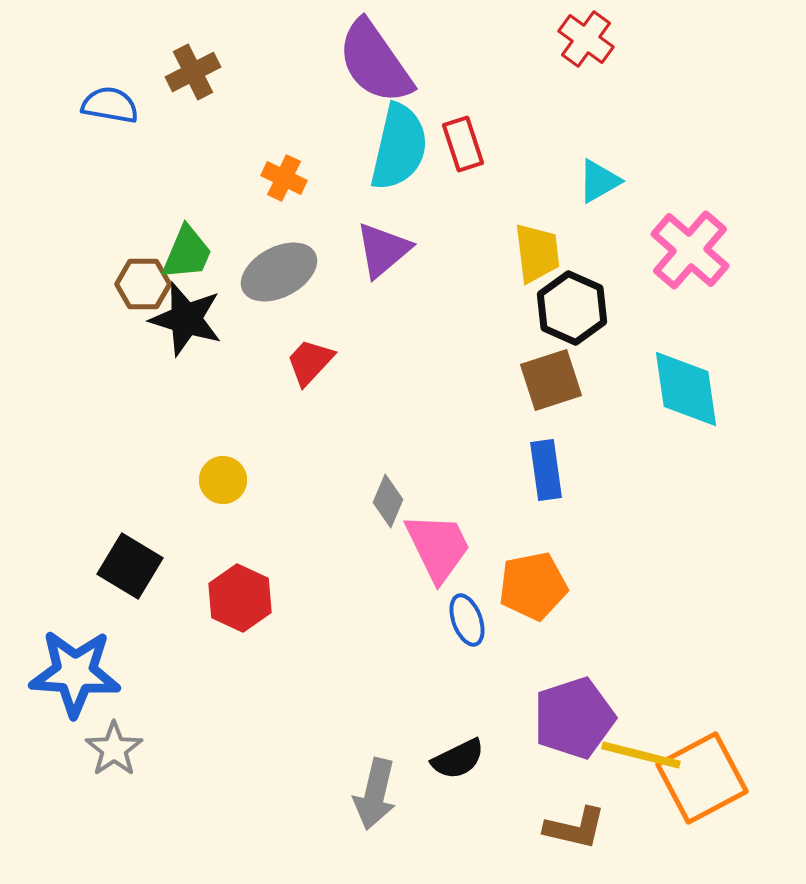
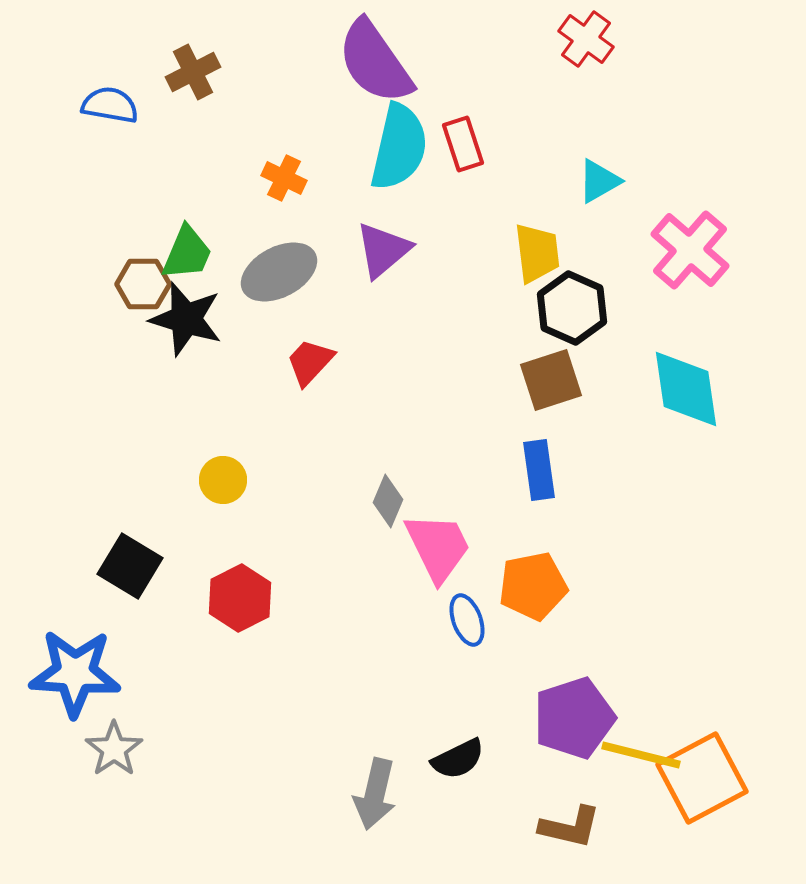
blue rectangle: moved 7 px left
red hexagon: rotated 8 degrees clockwise
brown L-shape: moved 5 px left, 1 px up
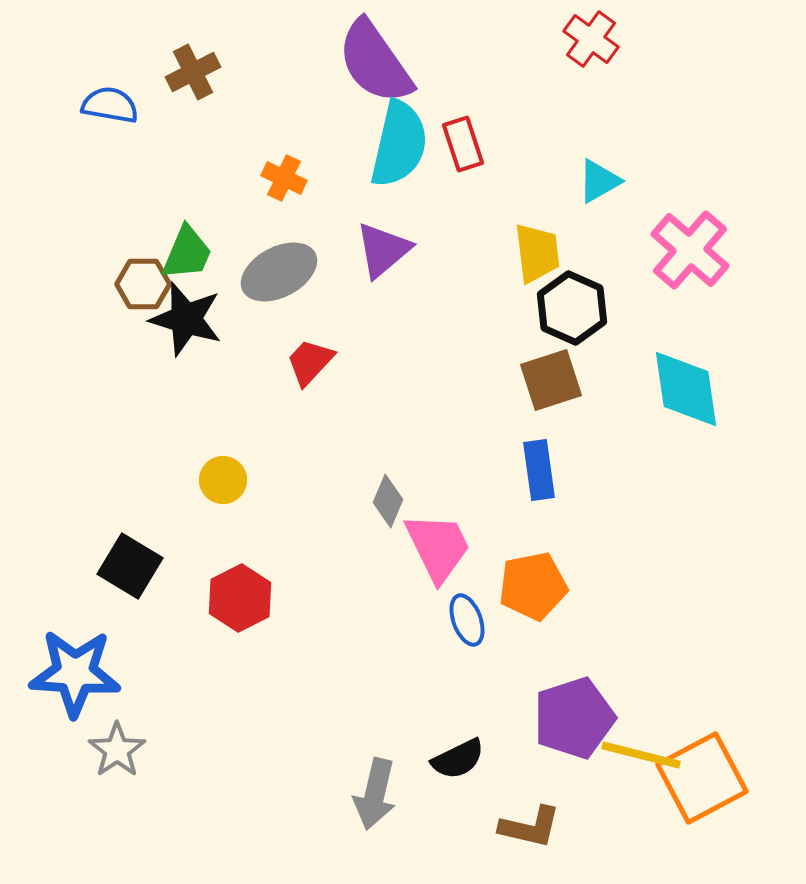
red cross: moved 5 px right
cyan semicircle: moved 3 px up
gray star: moved 3 px right, 1 px down
brown L-shape: moved 40 px left
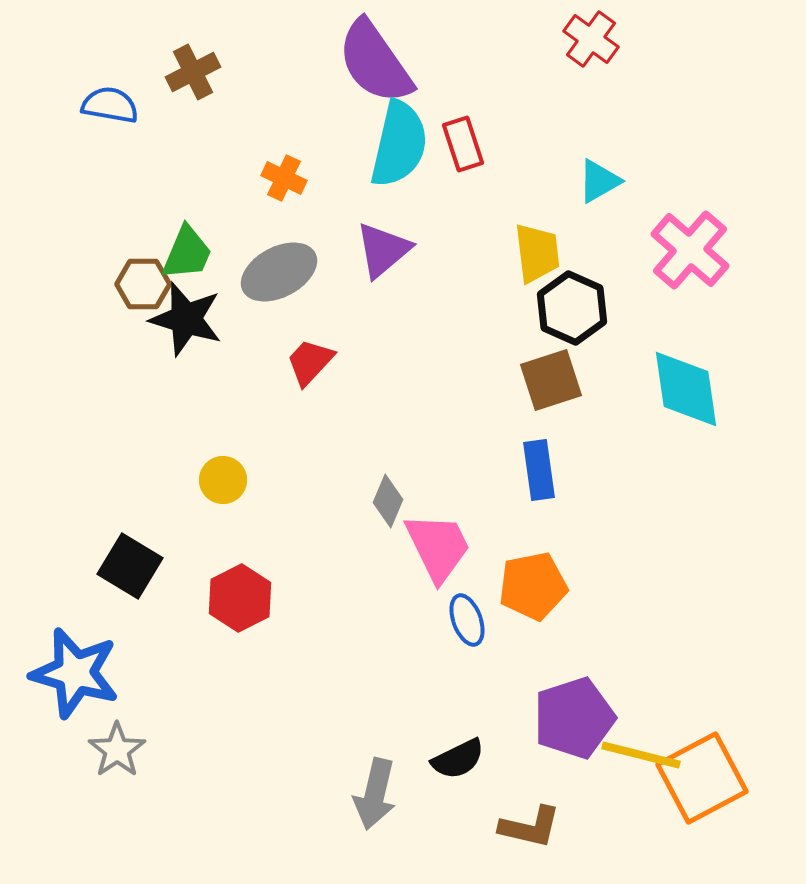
blue star: rotated 12 degrees clockwise
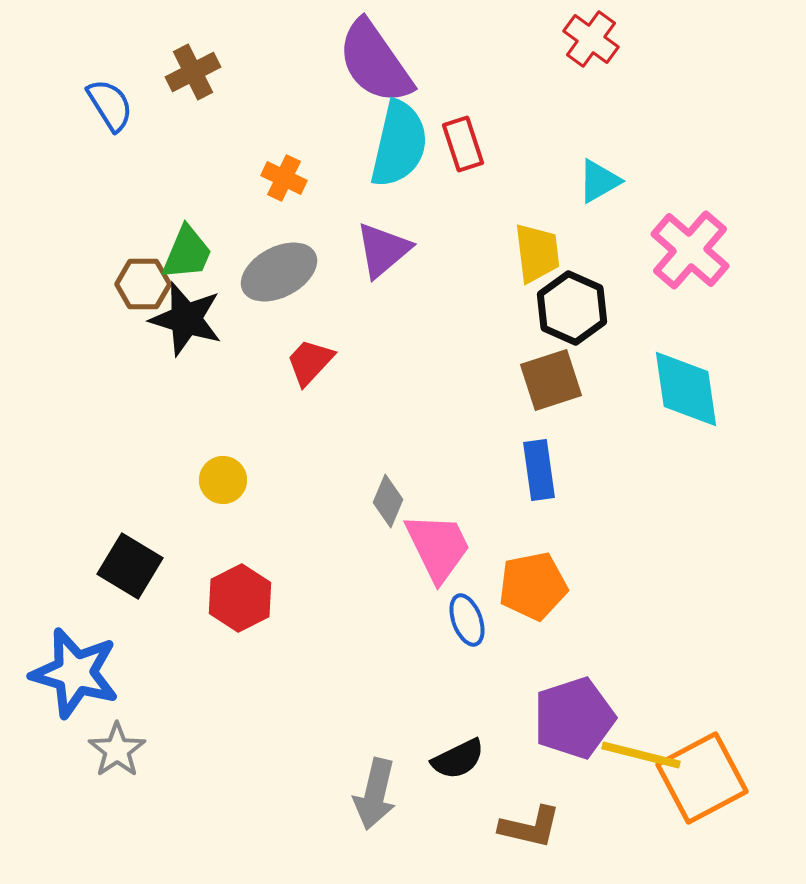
blue semicircle: rotated 48 degrees clockwise
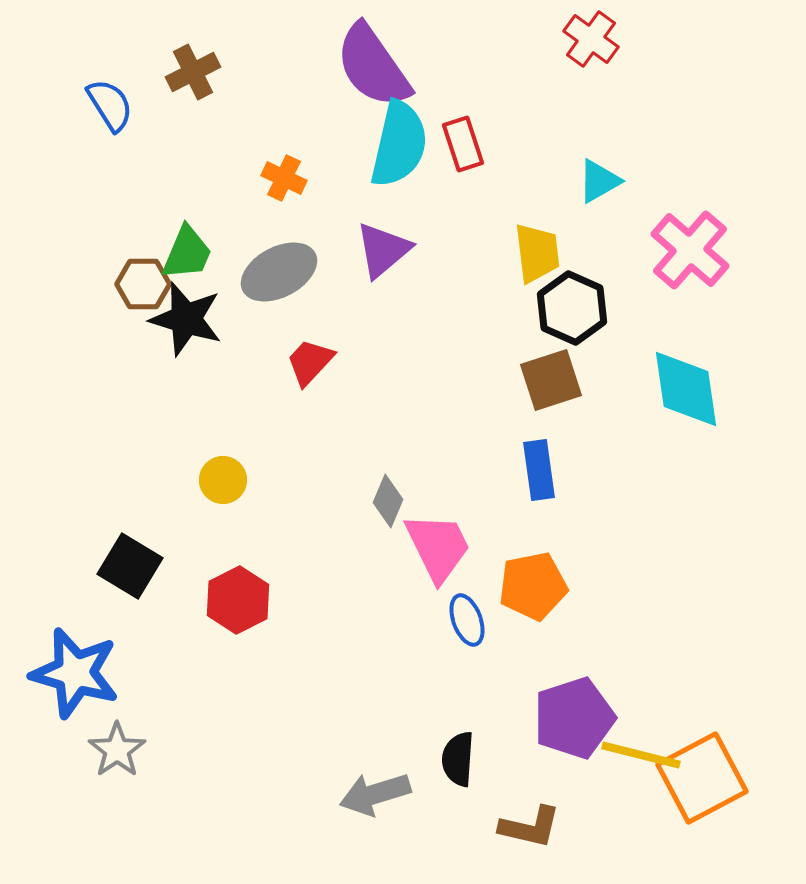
purple semicircle: moved 2 px left, 4 px down
red hexagon: moved 2 px left, 2 px down
black semicircle: rotated 120 degrees clockwise
gray arrow: rotated 60 degrees clockwise
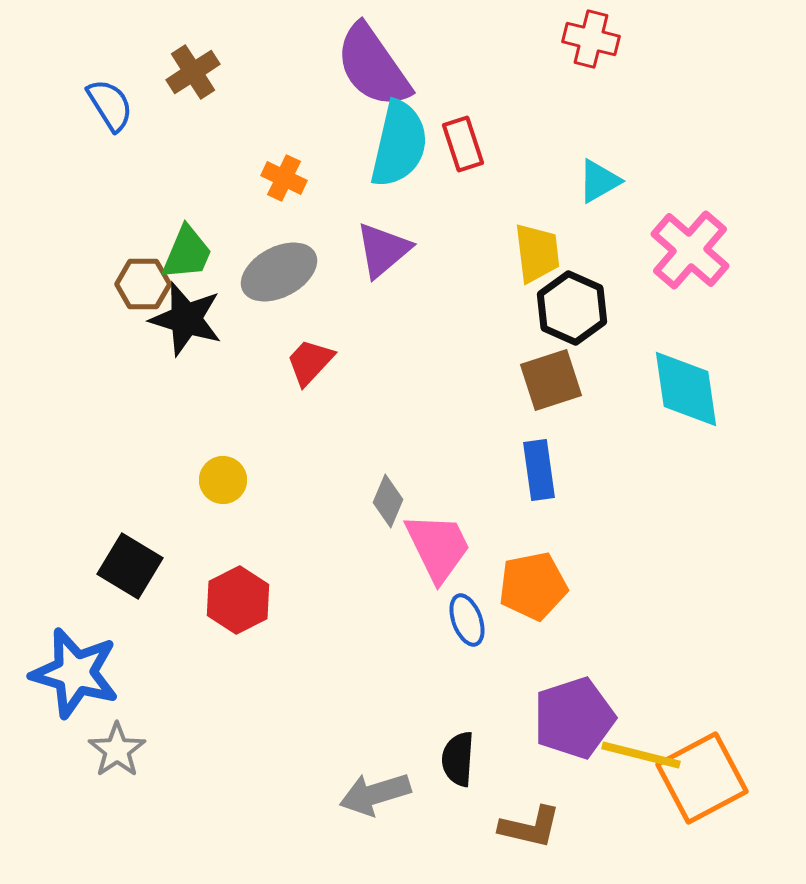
red cross: rotated 22 degrees counterclockwise
brown cross: rotated 6 degrees counterclockwise
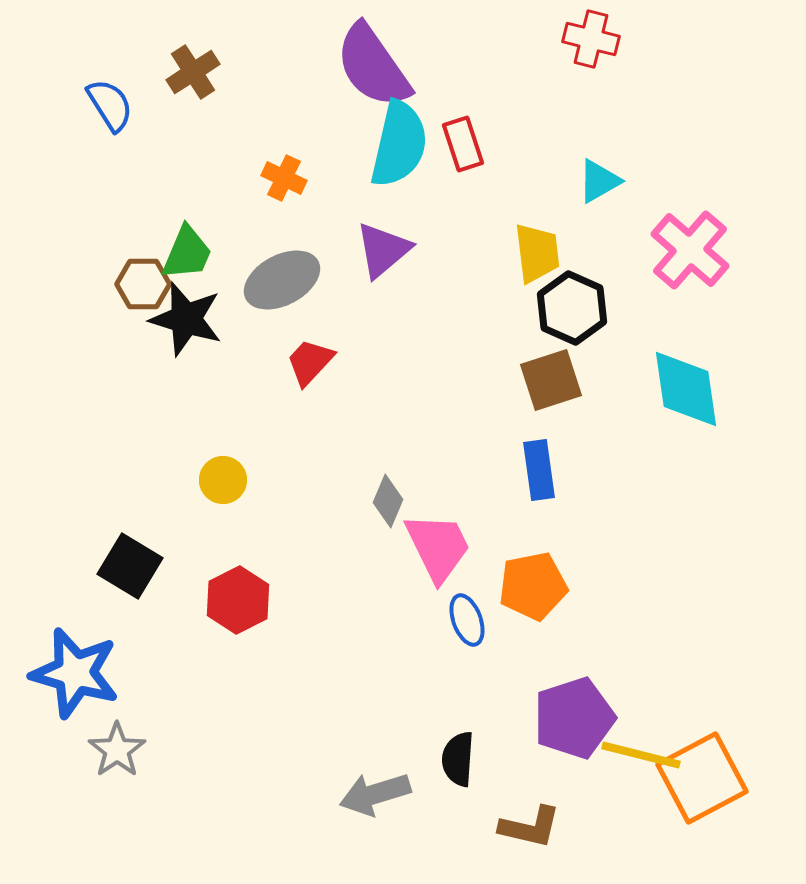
gray ellipse: moved 3 px right, 8 px down
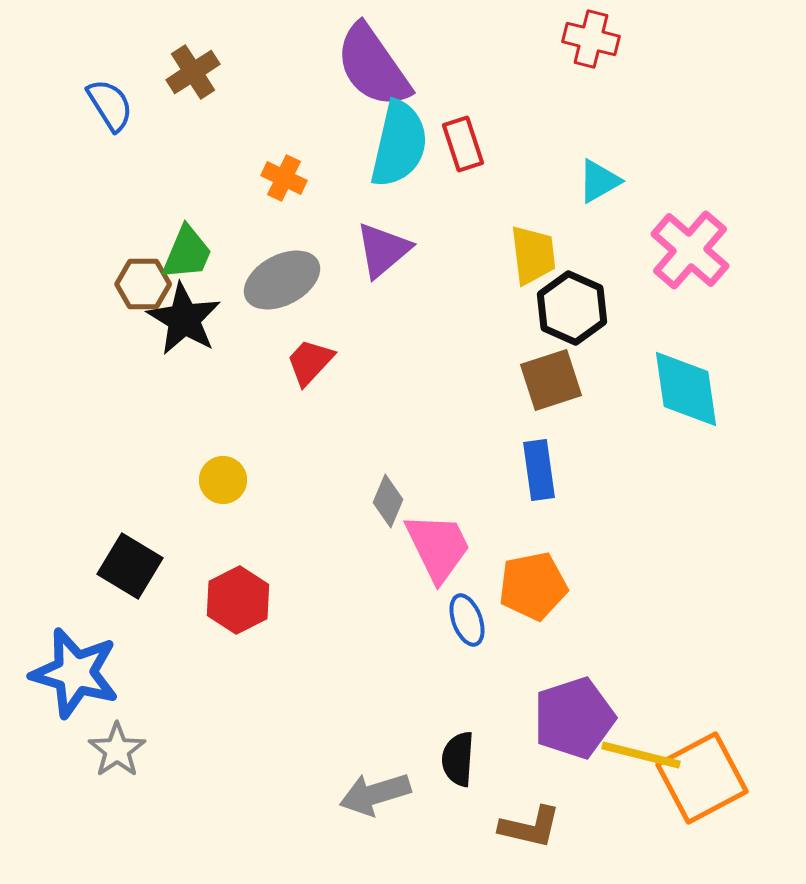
yellow trapezoid: moved 4 px left, 2 px down
black star: moved 2 px left; rotated 14 degrees clockwise
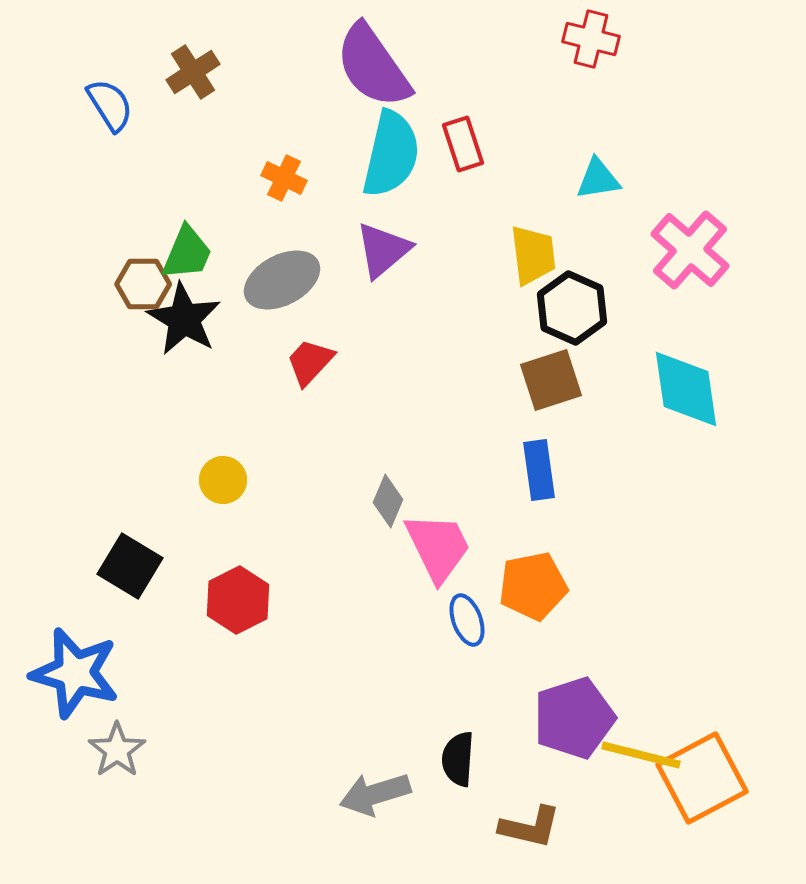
cyan semicircle: moved 8 px left, 10 px down
cyan triangle: moved 1 px left, 2 px up; rotated 21 degrees clockwise
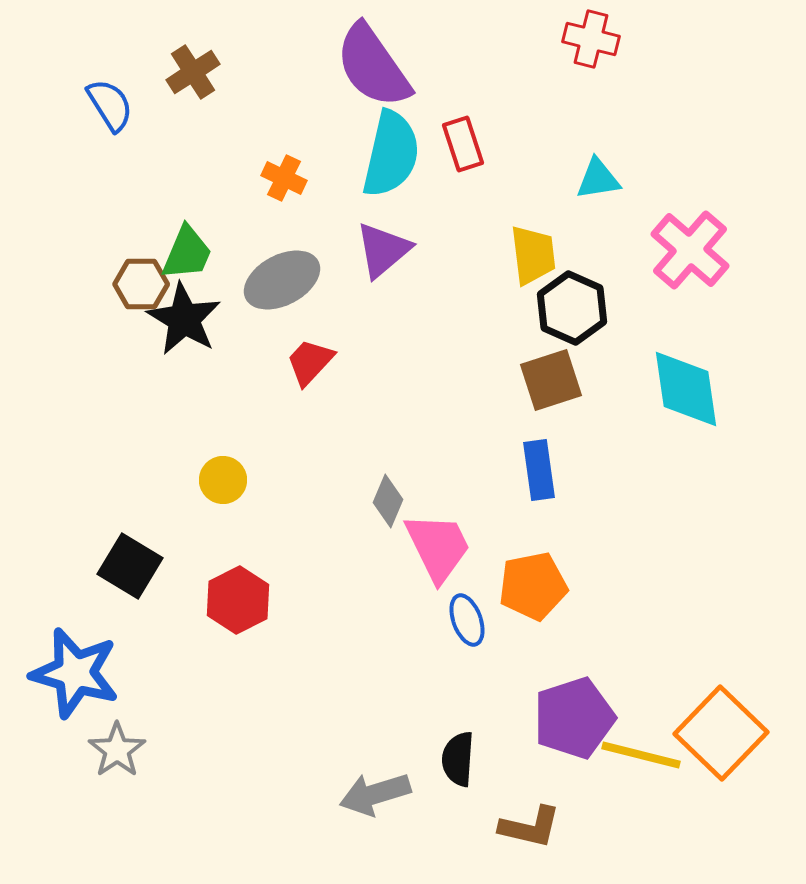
brown hexagon: moved 2 px left
orange square: moved 19 px right, 45 px up; rotated 18 degrees counterclockwise
